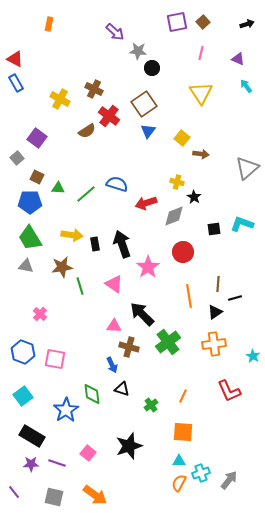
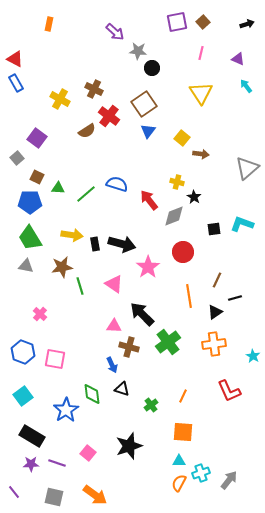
red arrow at (146, 203): moved 3 px right, 3 px up; rotated 70 degrees clockwise
black arrow at (122, 244): rotated 124 degrees clockwise
brown line at (218, 284): moved 1 px left, 4 px up; rotated 21 degrees clockwise
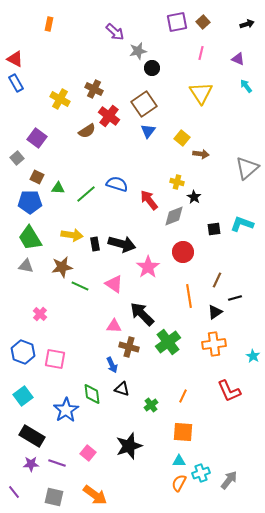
gray star at (138, 51): rotated 18 degrees counterclockwise
green line at (80, 286): rotated 48 degrees counterclockwise
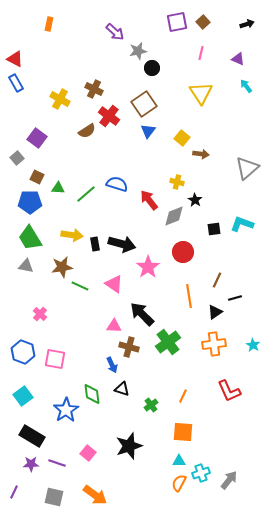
black star at (194, 197): moved 1 px right, 3 px down
cyan star at (253, 356): moved 11 px up
purple line at (14, 492): rotated 64 degrees clockwise
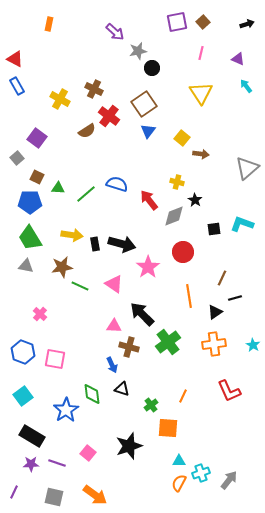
blue rectangle at (16, 83): moved 1 px right, 3 px down
brown line at (217, 280): moved 5 px right, 2 px up
orange square at (183, 432): moved 15 px left, 4 px up
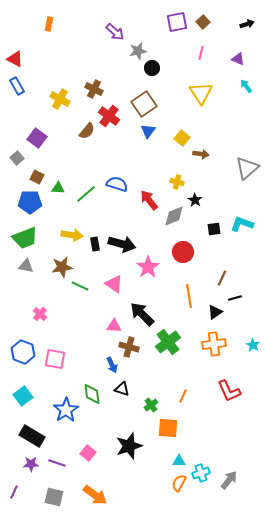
brown semicircle at (87, 131): rotated 18 degrees counterclockwise
green trapezoid at (30, 238): moved 5 px left; rotated 80 degrees counterclockwise
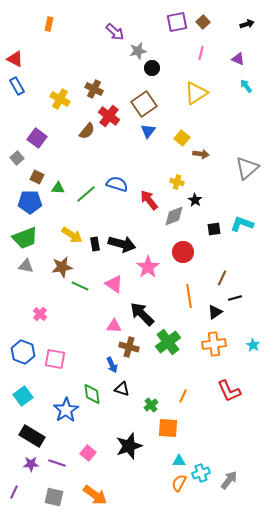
yellow triangle at (201, 93): moved 5 px left; rotated 30 degrees clockwise
yellow arrow at (72, 235): rotated 25 degrees clockwise
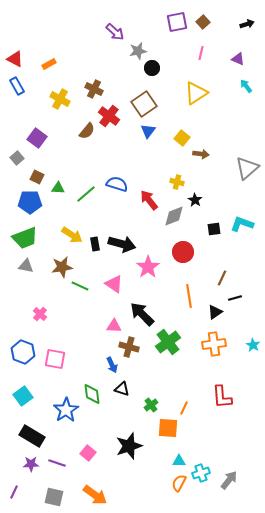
orange rectangle at (49, 24): moved 40 px down; rotated 48 degrees clockwise
red L-shape at (229, 391): moved 7 px left, 6 px down; rotated 20 degrees clockwise
orange line at (183, 396): moved 1 px right, 12 px down
